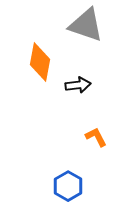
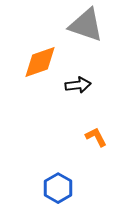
orange diamond: rotated 60 degrees clockwise
blue hexagon: moved 10 px left, 2 px down
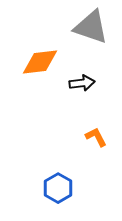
gray triangle: moved 5 px right, 2 px down
orange diamond: rotated 12 degrees clockwise
black arrow: moved 4 px right, 2 px up
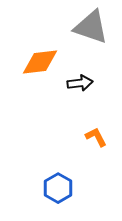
black arrow: moved 2 px left
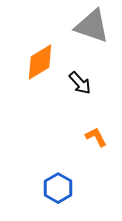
gray triangle: moved 1 px right, 1 px up
orange diamond: rotated 24 degrees counterclockwise
black arrow: rotated 55 degrees clockwise
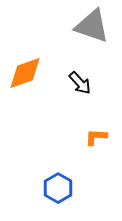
orange diamond: moved 15 px left, 11 px down; rotated 12 degrees clockwise
orange L-shape: rotated 60 degrees counterclockwise
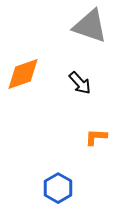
gray triangle: moved 2 px left
orange diamond: moved 2 px left, 1 px down
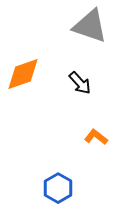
orange L-shape: rotated 35 degrees clockwise
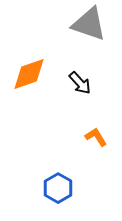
gray triangle: moved 1 px left, 2 px up
orange diamond: moved 6 px right
orange L-shape: rotated 20 degrees clockwise
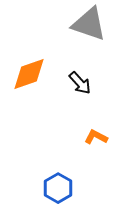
orange L-shape: rotated 30 degrees counterclockwise
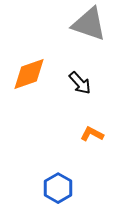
orange L-shape: moved 4 px left, 3 px up
